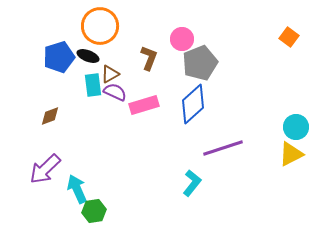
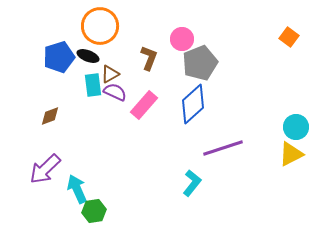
pink rectangle: rotated 32 degrees counterclockwise
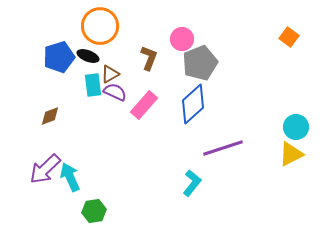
cyan arrow: moved 7 px left, 12 px up
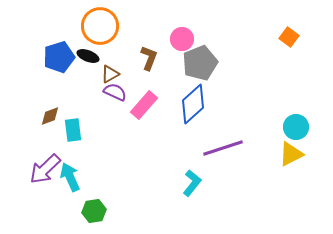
cyan rectangle: moved 20 px left, 45 px down
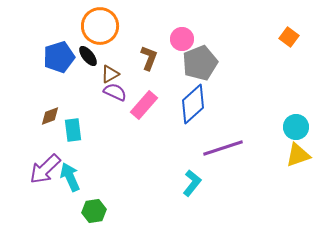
black ellipse: rotated 30 degrees clockwise
yellow triangle: moved 7 px right, 1 px down; rotated 8 degrees clockwise
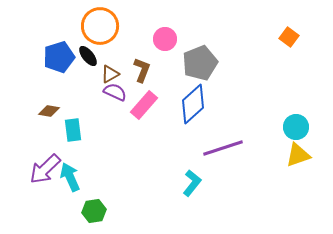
pink circle: moved 17 px left
brown L-shape: moved 7 px left, 12 px down
brown diamond: moved 1 px left, 5 px up; rotated 30 degrees clockwise
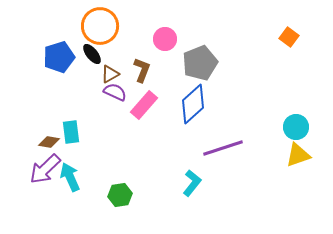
black ellipse: moved 4 px right, 2 px up
brown diamond: moved 31 px down
cyan rectangle: moved 2 px left, 2 px down
green hexagon: moved 26 px right, 16 px up
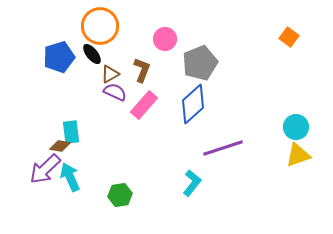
brown diamond: moved 11 px right, 4 px down
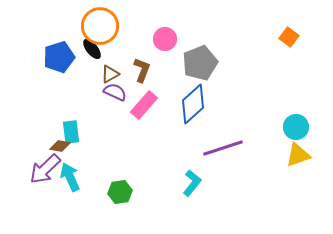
black ellipse: moved 5 px up
green hexagon: moved 3 px up
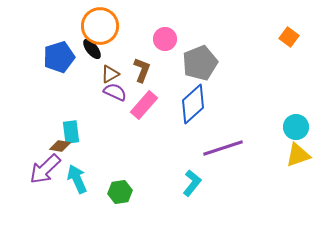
cyan arrow: moved 7 px right, 2 px down
